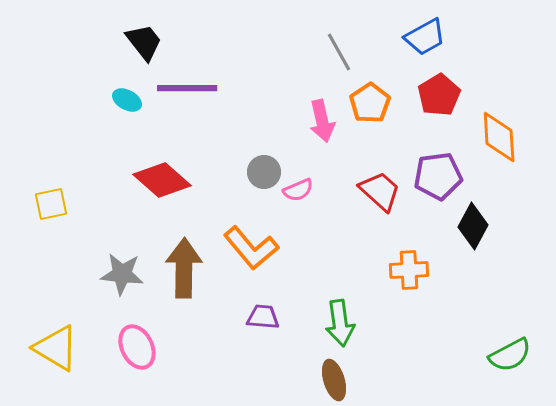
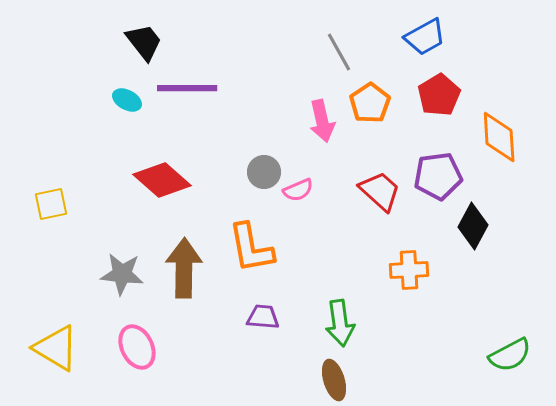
orange L-shape: rotated 30 degrees clockwise
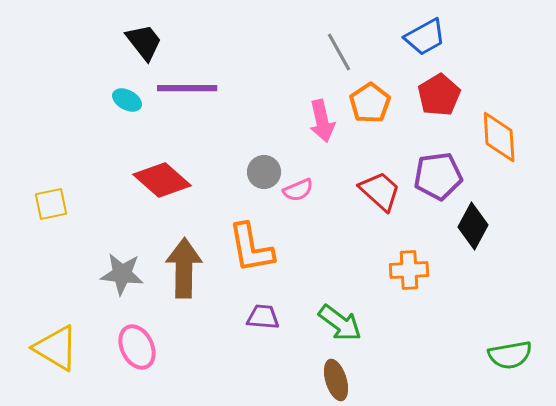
green arrow: rotated 45 degrees counterclockwise
green semicircle: rotated 18 degrees clockwise
brown ellipse: moved 2 px right
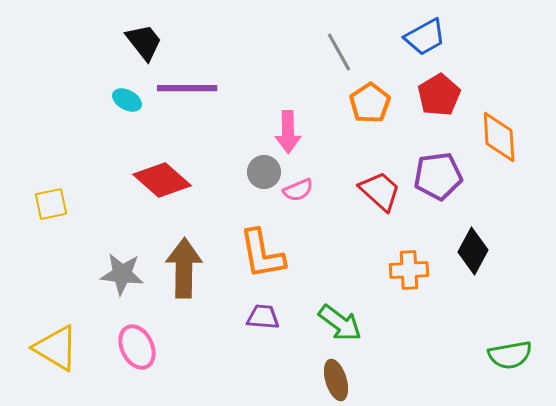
pink arrow: moved 34 px left, 11 px down; rotated 12 degrees clockwise
black diamond: moved 25 px down
orange L-shape: moved 11 px right, 6 px down
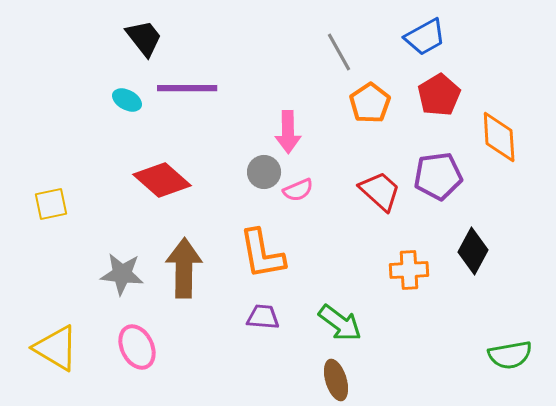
black trapezoid: moved 4 px up
